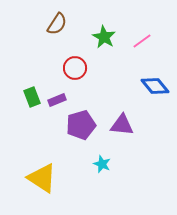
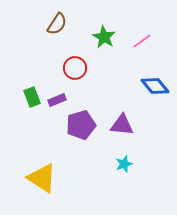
cyan star: moved 22 px right; rotated 30 degrees clockwise
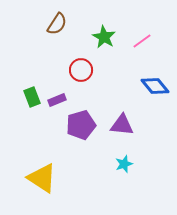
red circle: moved 6 px right, 2 px down
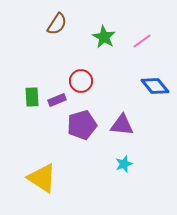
red circle: moved 11 px down
green rectangle: rotated 18 degrees clockwise
purple pentagon: moved 1 px right
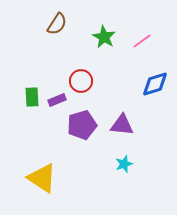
blue diamond: moved 2 px up; rotated 68 degrees counterclockwise
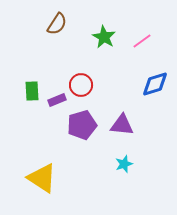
red circle: moved 4 px down
green rectangle: moved 6 px up
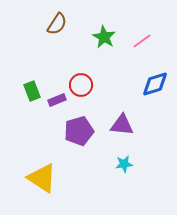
green rectangle: rotated 18 degrees counterclockwise
purple pentagon: moved 3 px left, 6 px down
cyan star: rotated 12 degrees clockwise
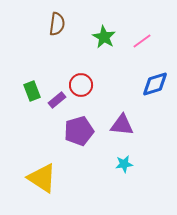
brown semicircle: rotated 25 degrees counterclockwise
purple rectangle: rotated 18 degrees counterclockwise
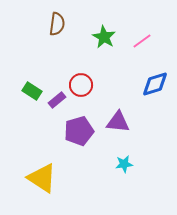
green rectangle: rotated 36 degrees counterclockwise
purple triangle: moved 4 px left, 3 px up
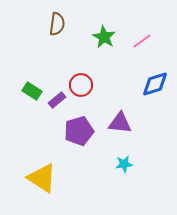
purple triangle: moved 2 px right, 1 px down
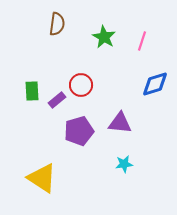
pink line: rotated 36 degrees counterclockwise
green rectangle: rotated 54 degrees clockwise
